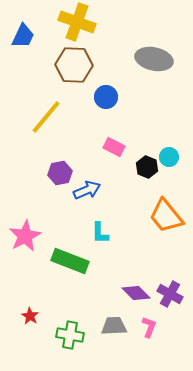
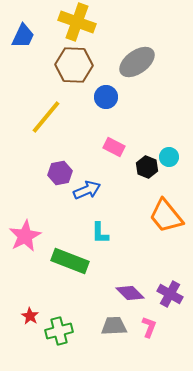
gray ellipse: moved 17 px left, 3 px down; rotated 48 degrees counterclockwise
purple diamond: moved 6 px left
green cross: moved 11 px left, 4 px up; rotated 24 degrees counterclockwise
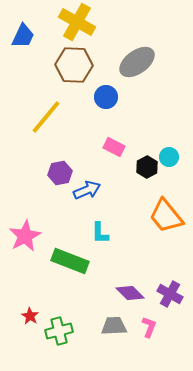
yellow cross: rotated 9 degrees clockwise
black hexagon: rotated 10 degrees clockwise
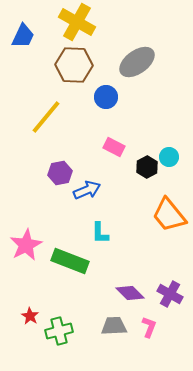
orange trapezoid: moved 3 px right, 1 px up
pink star: moved 1 px right, 9 px down
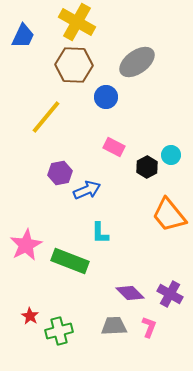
cyan circle: moved 2 px right, 2 px up
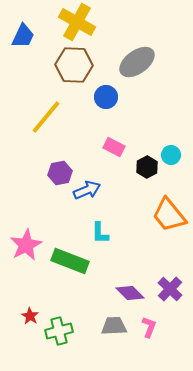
purple cross: moved 5 px up; rotated 15 degrees clockwise
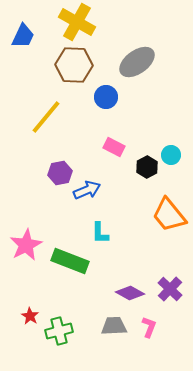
purple diamond: rotated 16 degrees counterclockwise
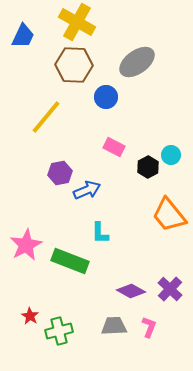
black hexagon: moved 1 px right
purple diamond: moved 1 px right, 2 px up
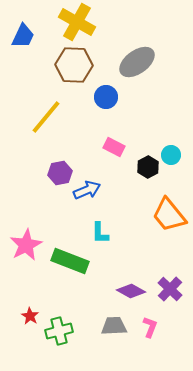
pink L-shape: moved 1 px right
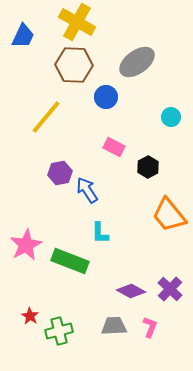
cyan circle: moved 38 px up
blue arrow: rotated 100 degrees counterclockwise
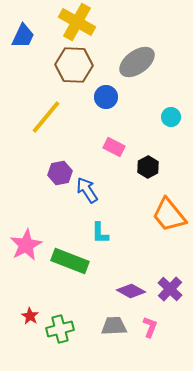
green cross: moved 1 px right, 2 px up
